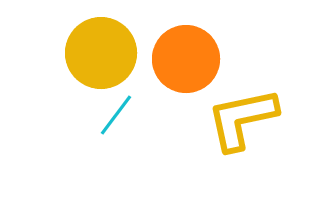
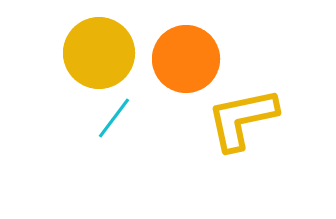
yellow circle: moved 2 px left
cyan line: moved 2 px left, 3 px down
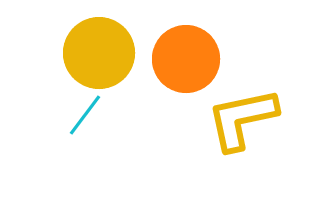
cyan line: moved 29 px left, 3 px up
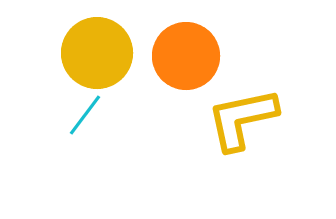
yellow circle: moved 2 px left
orange circle: moved 3 px up
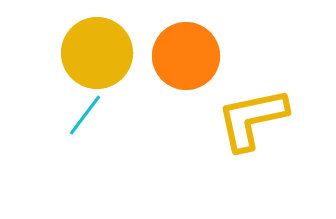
yellow L-shape: moved 10 px right
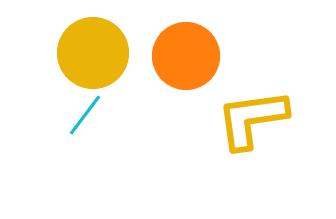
yellow circle: moved 4 px left
yellow L-shape: rotated 4 degrees clockwise
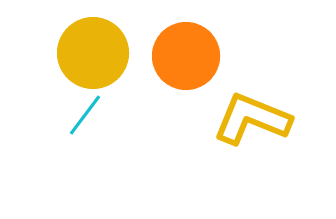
yellow L-shape: rotated 30 degrees clockwise
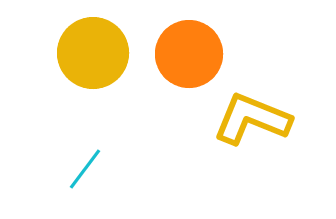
orange circle: moved 3 px right, 2 px up
cyan line: moved 54 px down
